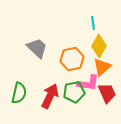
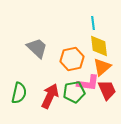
yellow diamond: rotated 35 degrees counterclockwise
red trapezoid: moved 3 px up
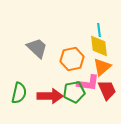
cyan line: moved 6 px right, 7 px down
red arrow: rotated 65 degrees clockwise
